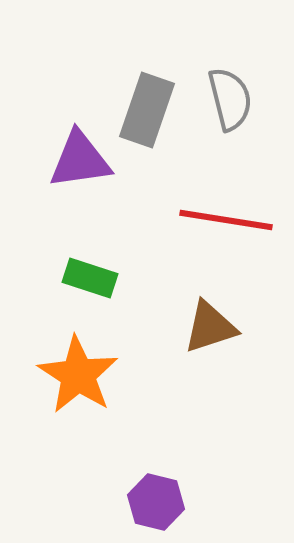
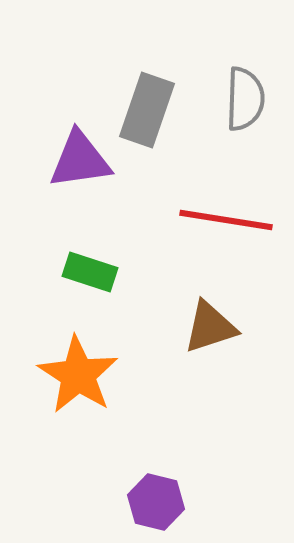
gray semicircle: moved 15 px right; rotated 16 degrees clockwise
green rectangle: moved 6 px up
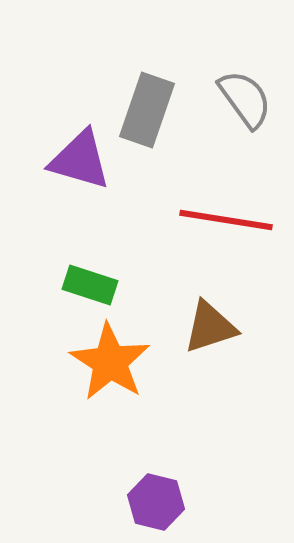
gray semicircle: rotated 38 degrees counterclockwise
purple triangle: rotated 24 degrees clockwise
green rectangle: moved 13 px down
orange star: moved 32 px right, 13 px up
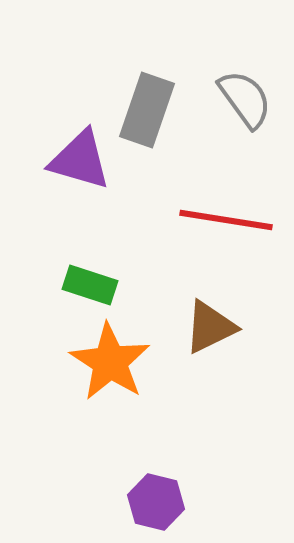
brown triangle: rotated 8 degrees counterclockwise
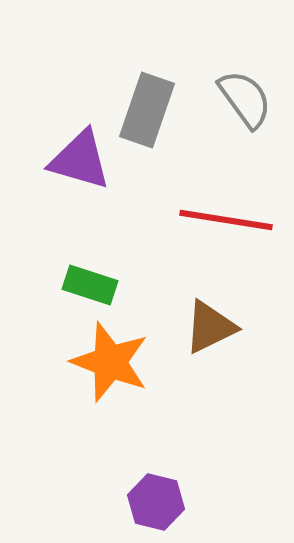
orange star: rotated 12 degrees counterclockwise
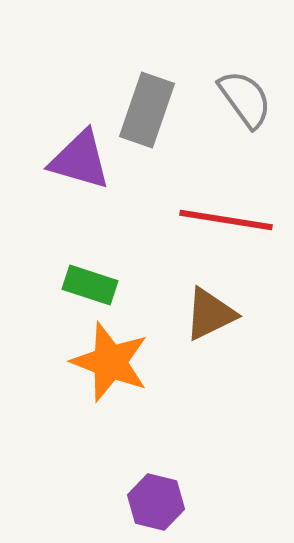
brown triangle: moved 13 px up
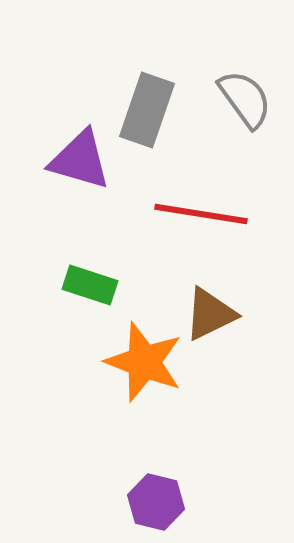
red line: moved 25 px left, 6 px up
orange star: moved 34 px right
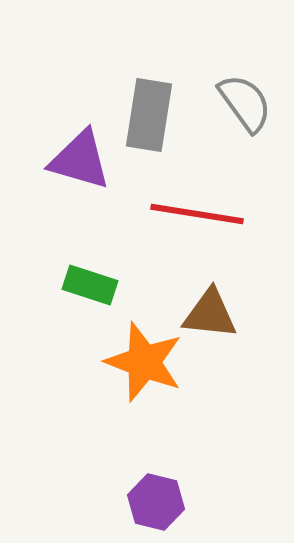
gray semicircle: moved 4 px down
gray rectangle: moved 2 px right, 5 px down; rotated 10 degrees counterclockwise
red line: moved 4 px left
brown triangle: rotated 32 degrees clockwise
